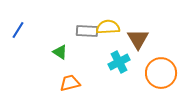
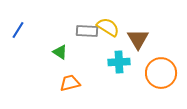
yellow semicircle: rotated 35 degrees clockwise
cyan cross: rotated 25 degrees clockwise
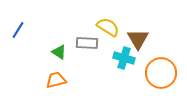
gray rectangle: moved 12 px down
green triangle: moved 1 px left
cyan cross: moved 5 px right, 4 px up; rotated 20 degrees clockwise
orange trapezoid: moved 14 px left, 3 px up
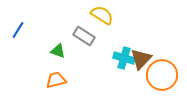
yellow semicircle: moved 6 px left, 12 px up
brown triangle: moved 3 px right, 20 px down; rotated 15 degrees clockwise
gray rectangle: moved 3 px left, 7 px up; rotated 30 degrees clockwise
green triangle: moved 1 px left, 1 px up; rotated 14 degrees counterclockwise
orange circle: moved 1 px right, 2 px down
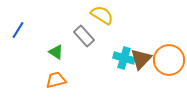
gray rectangle: rotated 15 degrees clockwise
green triangle: moved 2 px left, 1 px down; rotated 14 degrees clockwise
orange circle: moved 7 px right, 15 px up
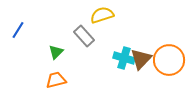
yellow semicircle: rotated 50 degrees counterclockwise
green triangle: rotated 42 degrees clockwise
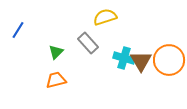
yellow semicircle: moved 3 px right, 2 px down
gray rectangle: moved 4 px right, 7 px down
brown triangle: moved 2 px down; rotated 15 degrees counterclockwise
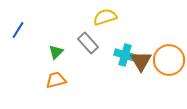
cyan cross: moved 1 px right, 3 px up
